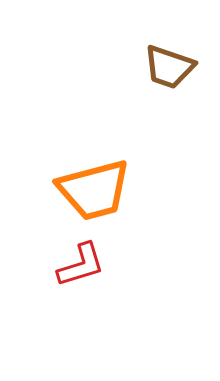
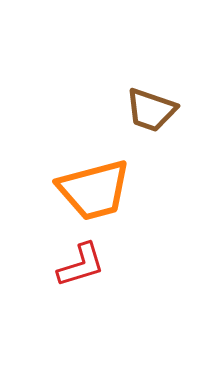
brown trapezoid: moved 18 px left, 43 px down
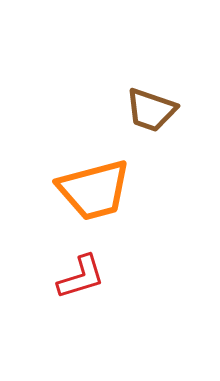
red L-shape: moved 12 px down
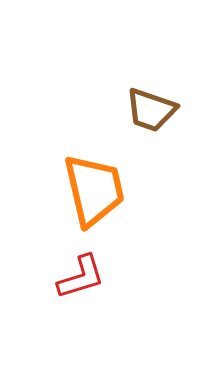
orange trapezoid: rotated 88 degrees counterclockwise
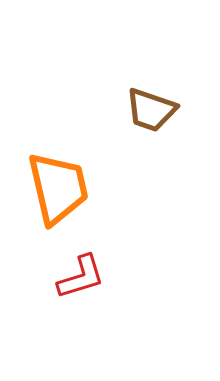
orange trapezoid: moved 36 px left, 2 px up
